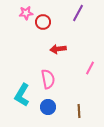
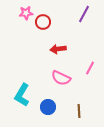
purple line: moved 6 px right, 1 px down
pink semicircle: moved 13 px right, 1 px up; rotated 126 degrees clockwise
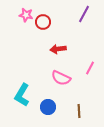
pink star: moved 2 px down; rotated 16 degrees clockwise
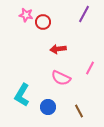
brown line: rotated 24 degrees counterclockwise
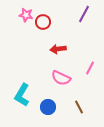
brown line: moved 4 px up
